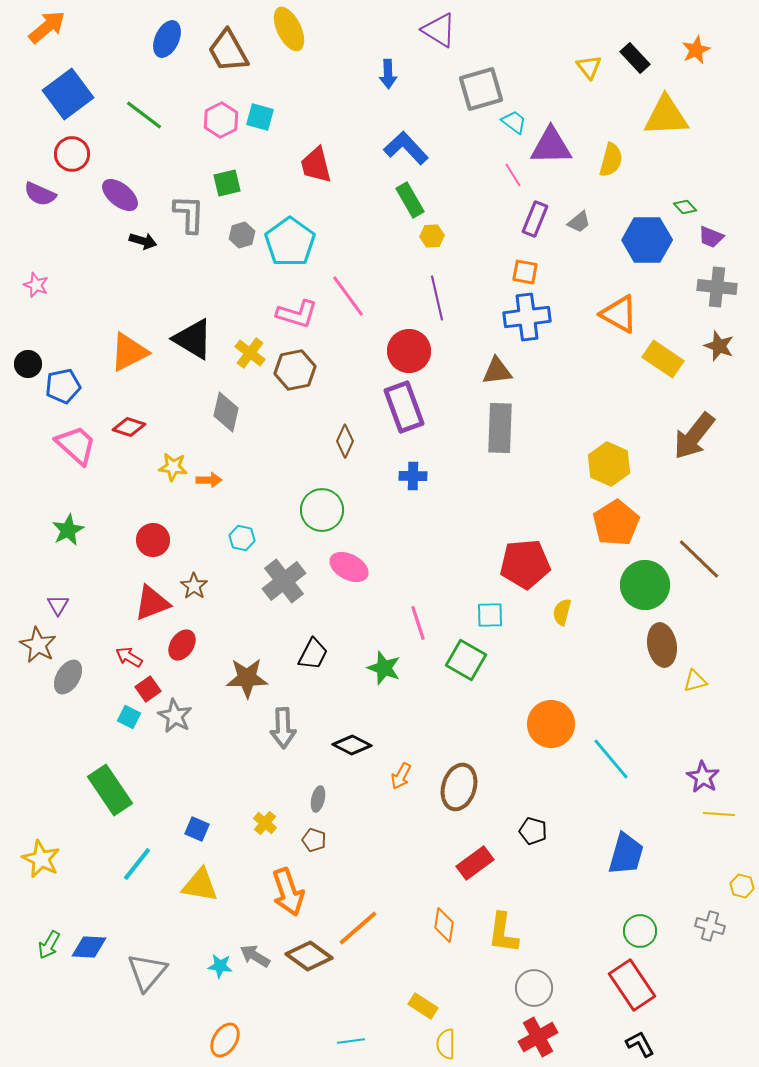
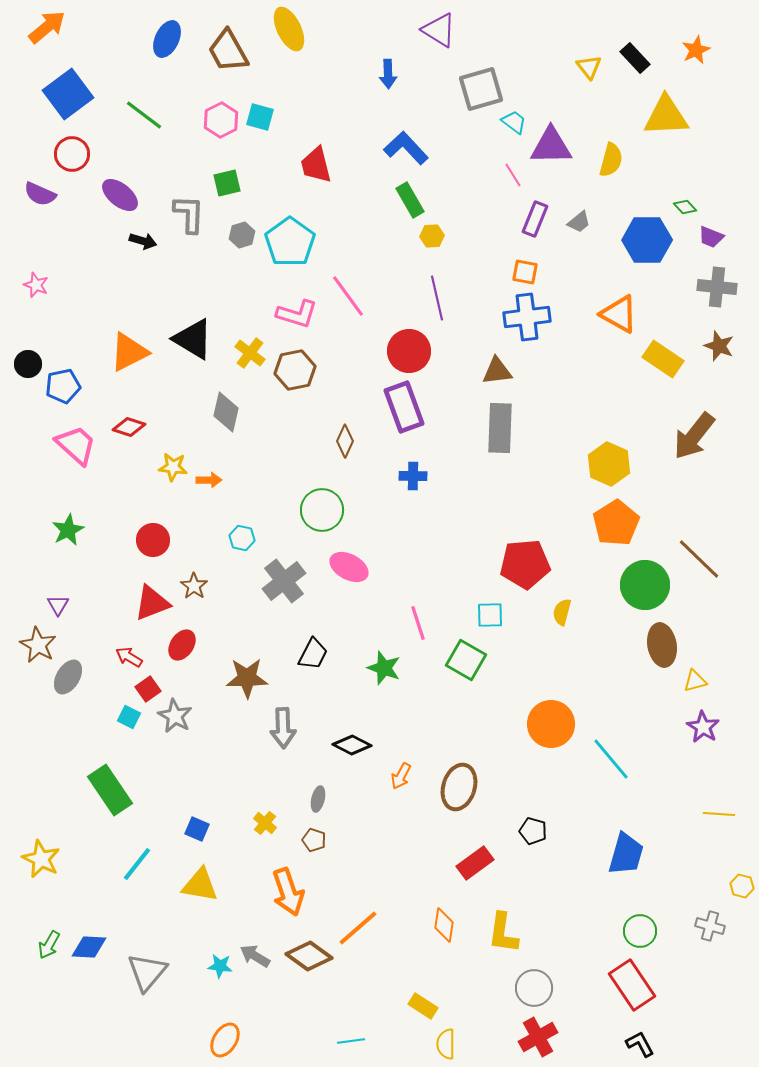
purple star at (703, 777): moved 50 px up
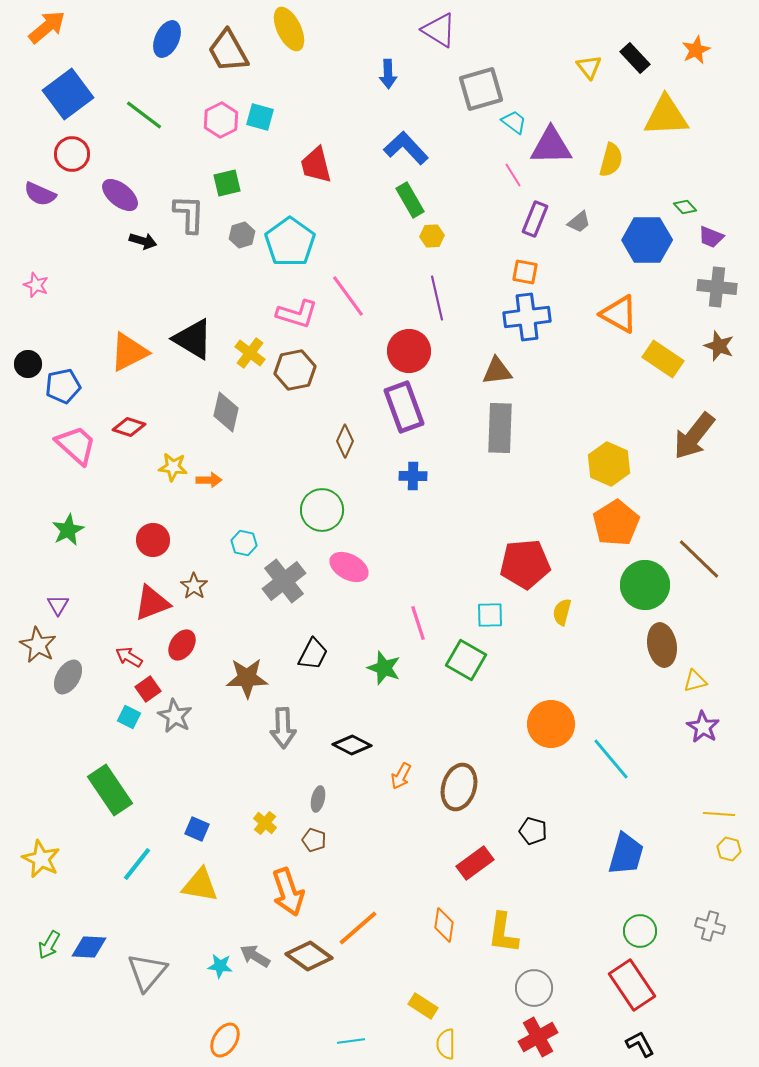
cyan hexagon at (242, 538): moved 2 px right, 5 px down
yellow hexagon at (742, 886): moved 13 px left, 37 px up
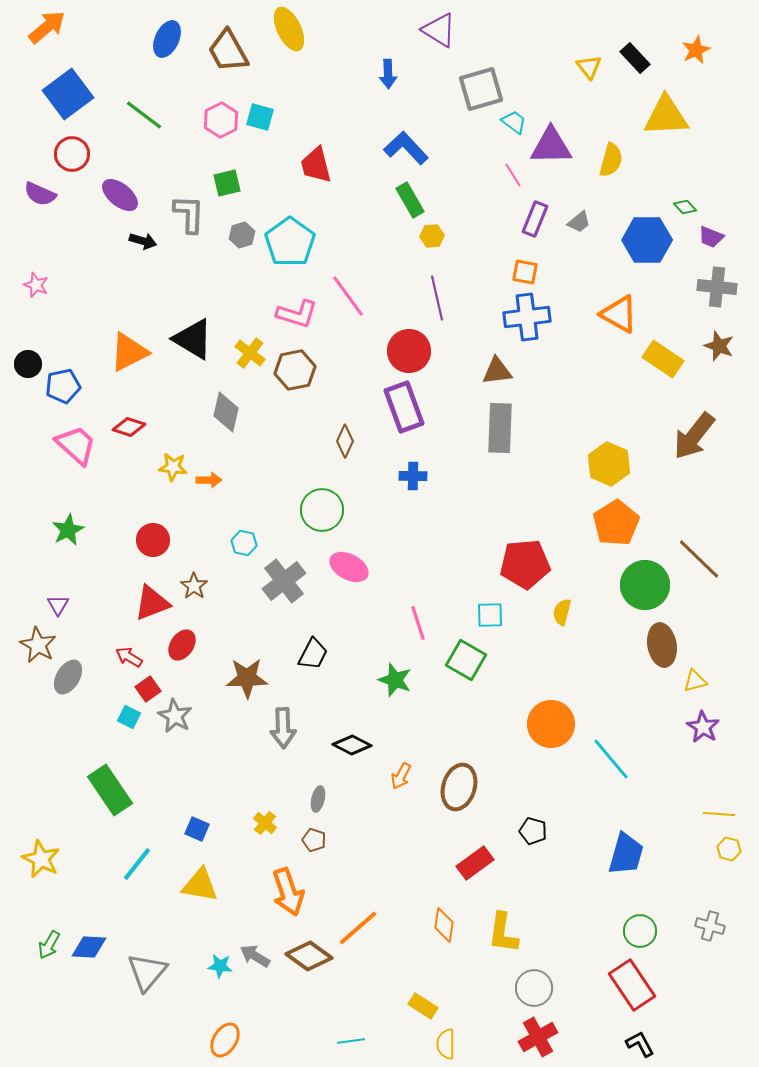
green star at (384, 668): moved 11 px right, 12 px down
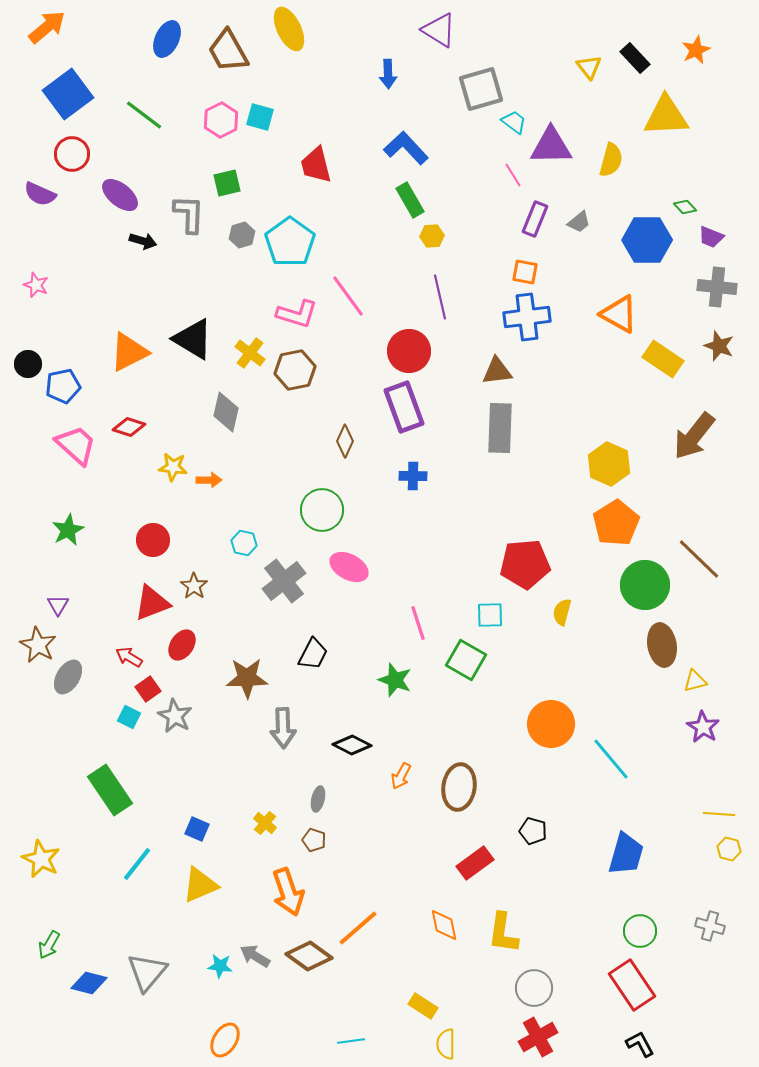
purple line at (437, 298): moved 3 px right, 1 px up
brown ellipse at (459, 787): rotated 9 degrees counterclockwise
yellow triangle at (200, 885): rotated 33 degrees counterclockwise
orange diamond at (444, 925): rotated 20 degrees counterclockwise
blue diamond at (89, 947): moved 36 px down; rotated 12 degrees clockwise
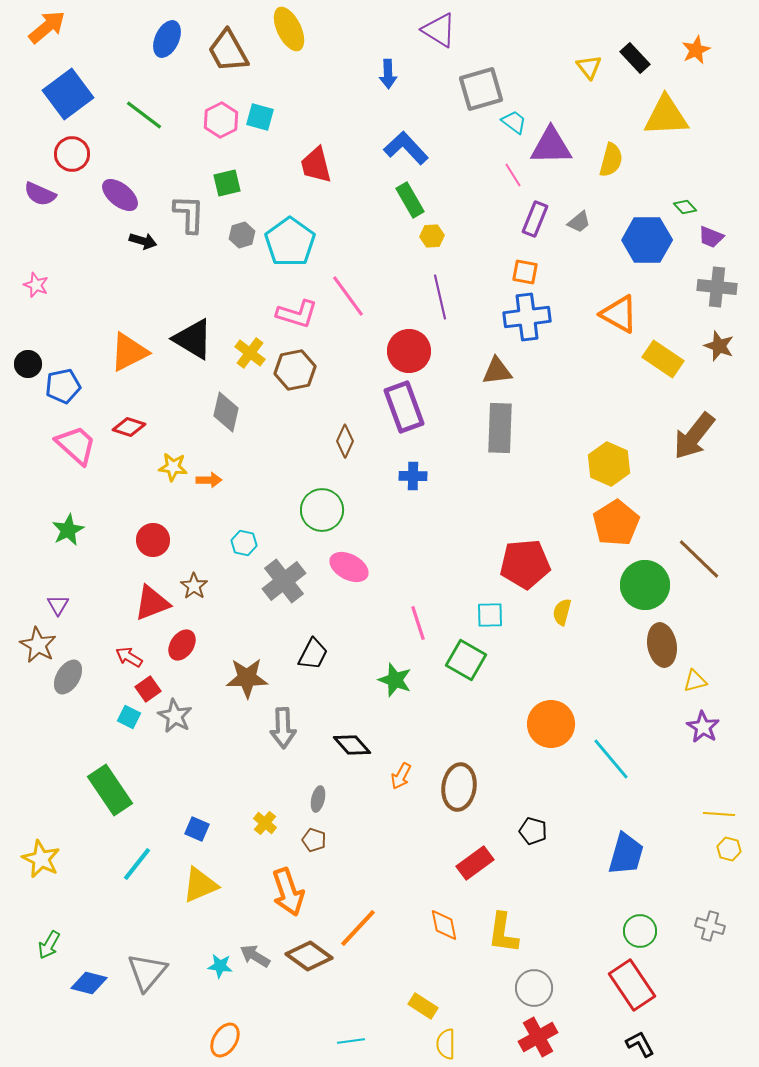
black diamond at (352, 745): rotated 21 degrees clockwise
orange line at (358, 928): rotated 6 degrees counterclockwise
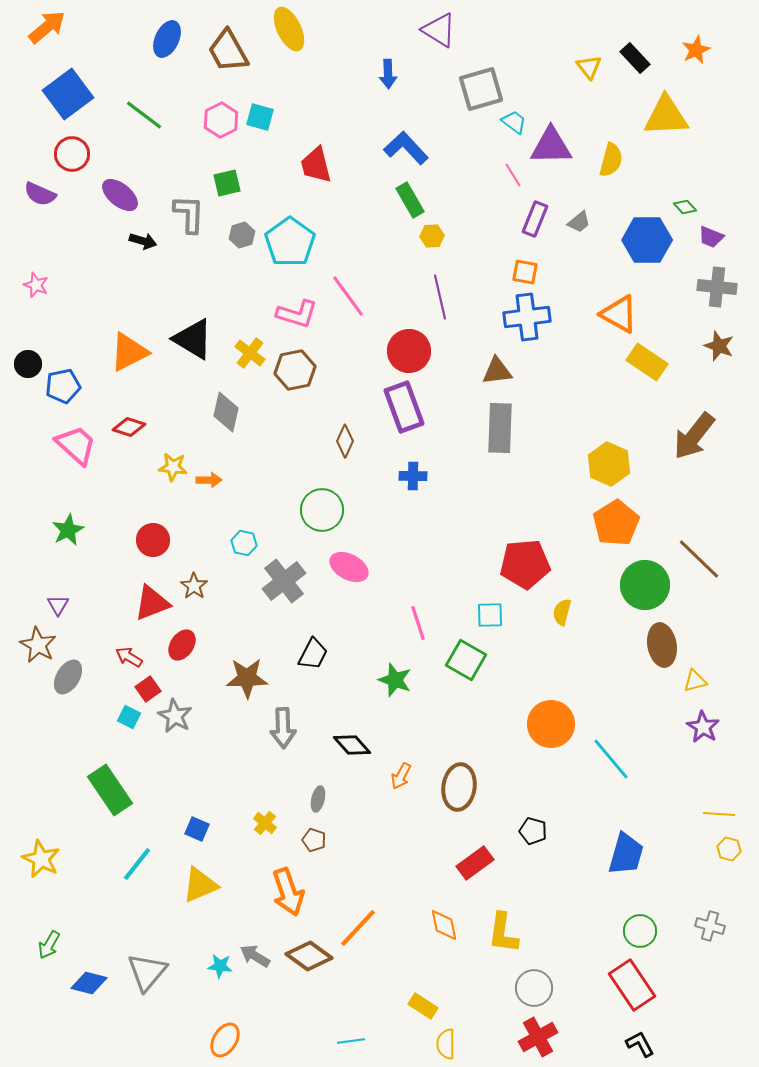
yellow rectangle at (663, 359): moved 16 px left, 3 px down
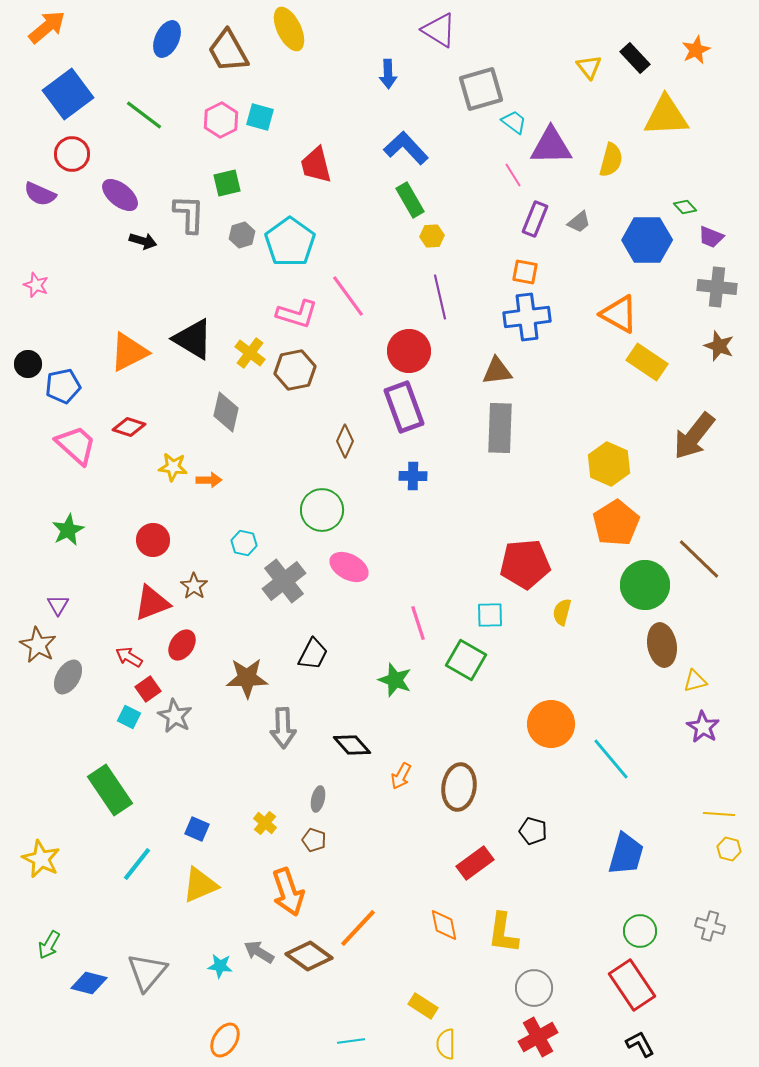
gray arrow at (255, 956): moved 4 px right, 4 px up
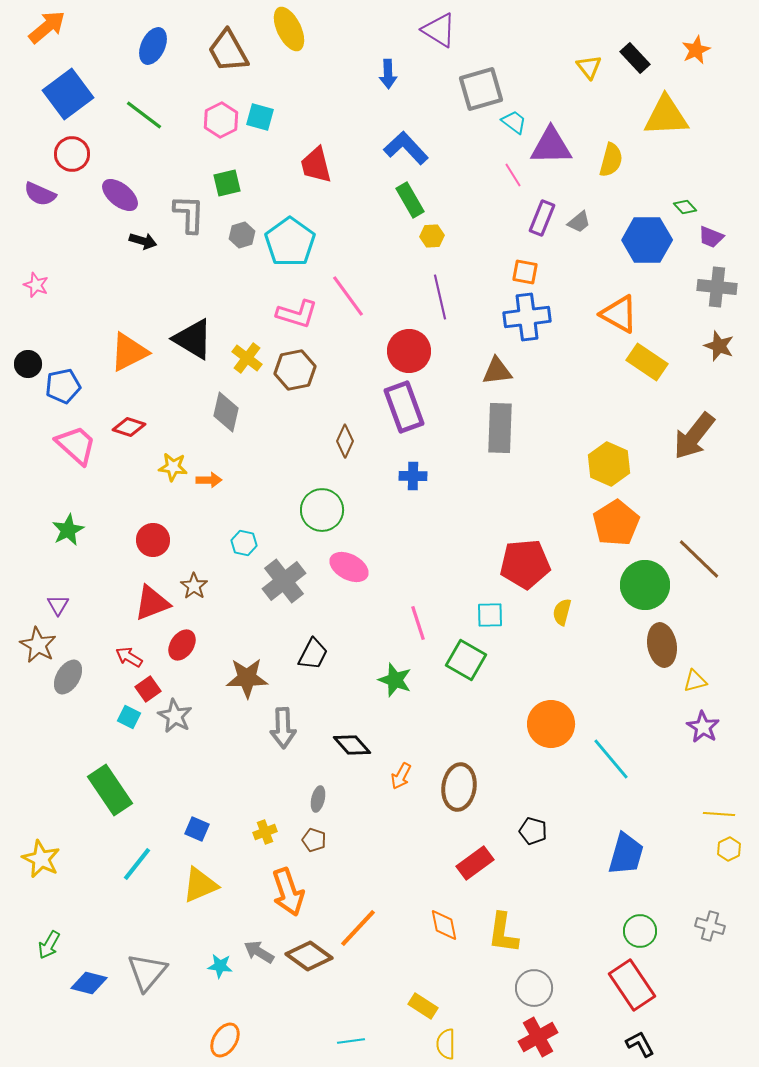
blue ellipse at (167, 39): moved 14 px left, 7 px down
purple rectangle at (535, 219): moved 7 px right, 1 px up
yellow cross at (250, 353): moved 3 px left, 5 px down
yellow cross at (265, 823): moved 9 px down; rotated 30 degrees clockwise
yellow hexagon at (729, 849): rotated 20 degrees clockwise
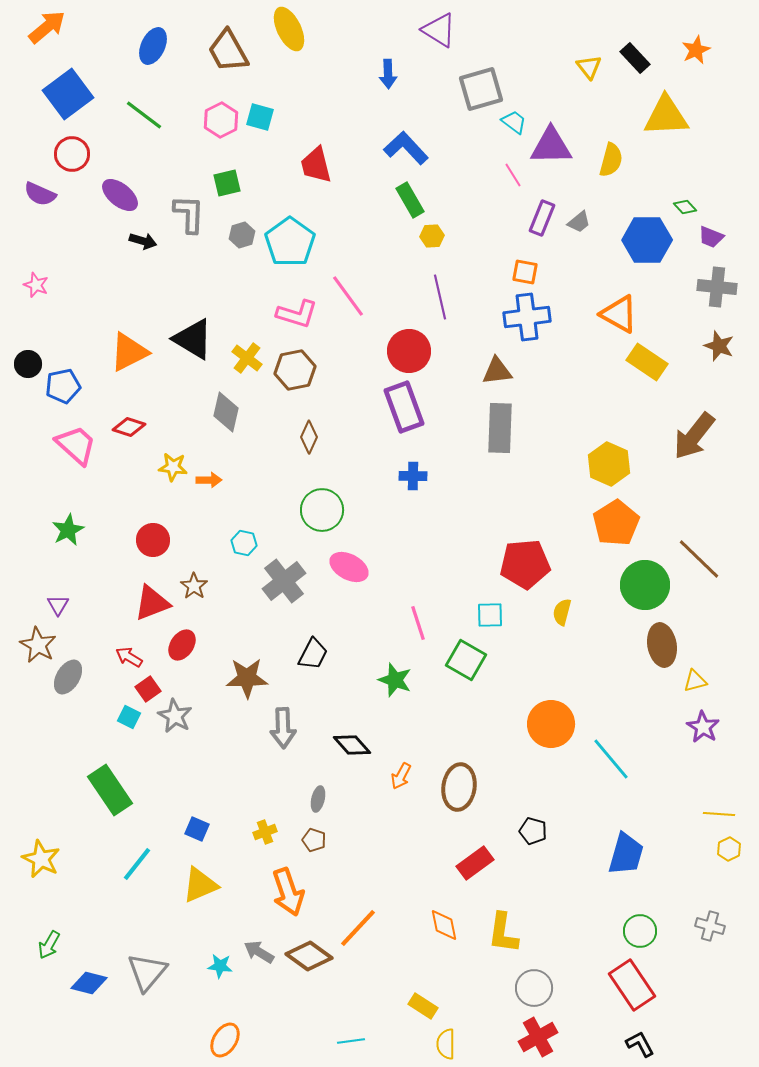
brown diamond at (345, 441): moved 36 px left, 4 px up
